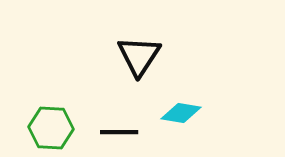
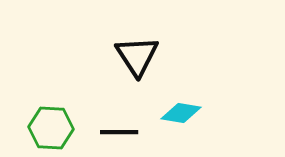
black triangle: moved 2 px left; rotated 6 degrees counterclockwise
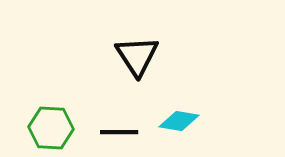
cyan diamond: moved 2 px left, 8 px down
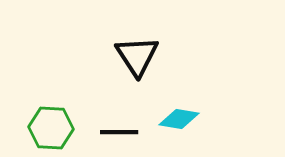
cyan diamond: moved 2 px up
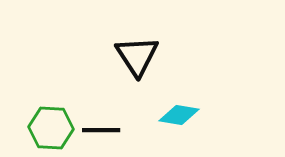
cyan diamond: moved 4 px up
black line: moved 18 px left, 2 px up
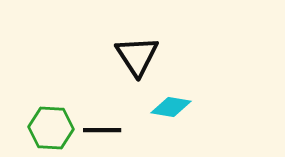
cyan diamond: moved 8 px left, 8 px up
black line: moved 1 px right
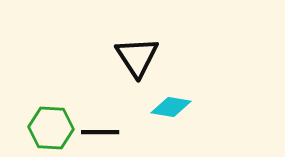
black triangle: moved 1 px down
black line: moved 2 px left, 2 px down
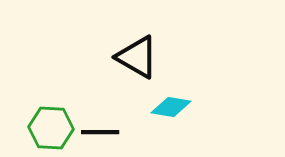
black triangle: rotated 27 degrees counterclockwise
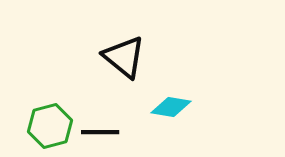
black triangle: moved 13 px left; rotated 9 degrees clockwise
green hexagon: moved 1 px left, 2 px up; rotated 18 degrees counterclockwise
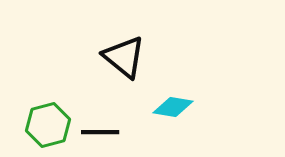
cyan diamond: moved 2 px right
green hexagon: moved 2 px left, 1 px up
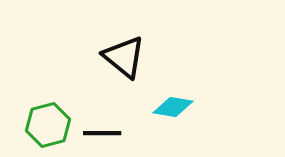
black line: moved 2 px right, 1 px down
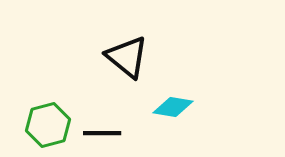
black triangle: moved 3 px right
